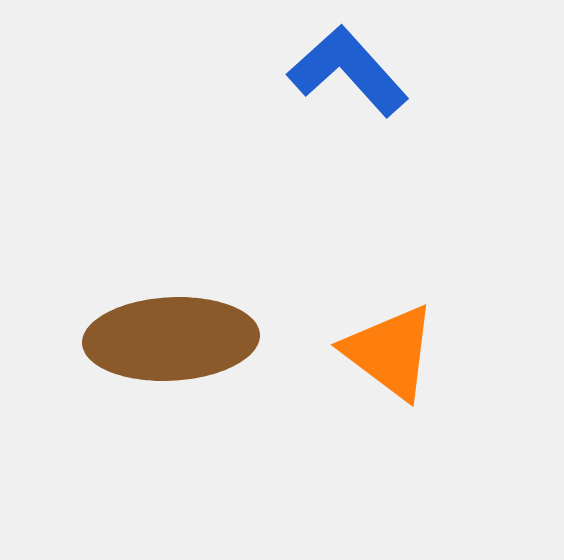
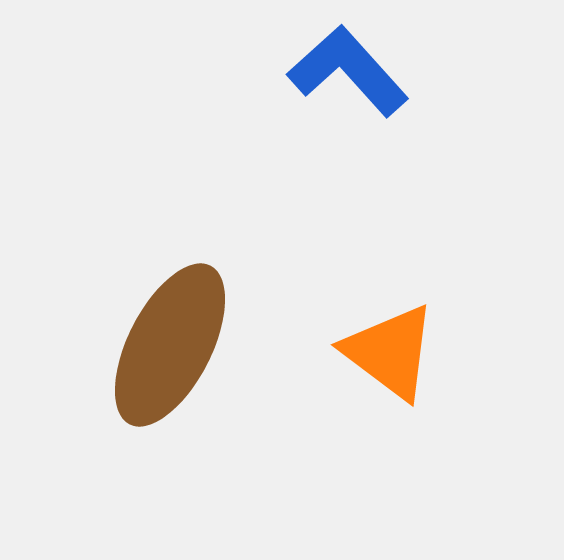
brown ellipse: moved 1 px left, 6 px down; rotated 60 degrees counterclockwise
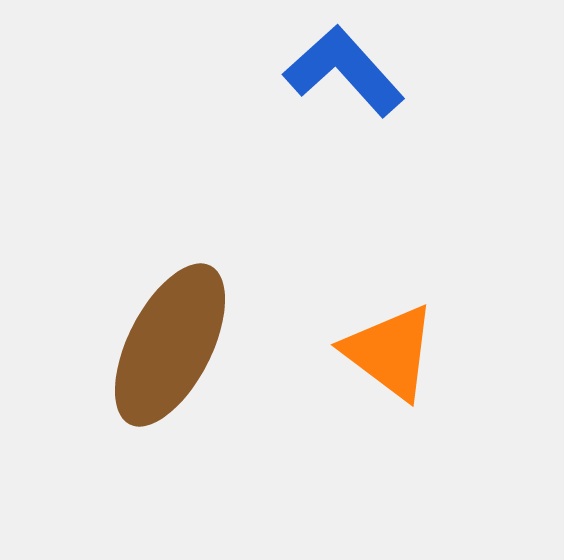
blue L-shape: moved 4 px left
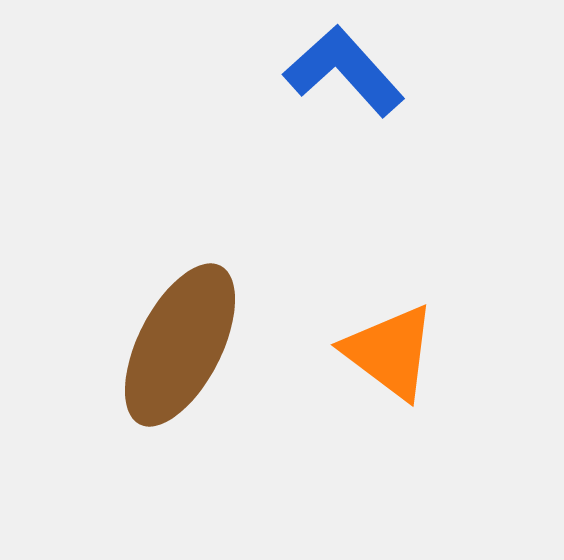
brown ellipse: moved 10 px right
